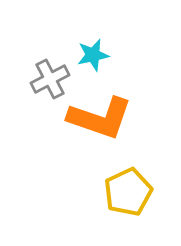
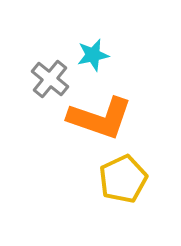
gray cross: rotated 24 degrees counterclockwise
yellow pentagon: moved 5 px left, 13 px up
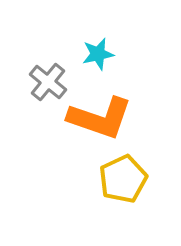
cyan star: moved 5 px right, 1 px up
gray cross: moved 2 px left, 3 px down
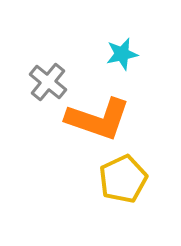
cyan star: moved 24 px right
orange L-shape: moved 2 px left, 1 px down
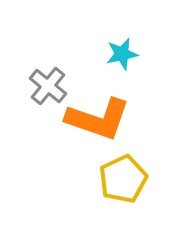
gray cross: moved 4 px down
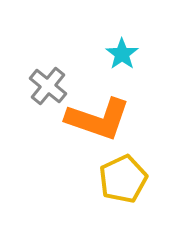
cyan star: rotated 24 degrees counterclockwise
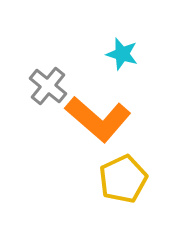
cyan star: rotated 20 degrees counterclockwise
orange L-shape: rotated 22 degrees clockwise
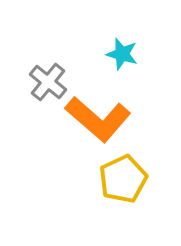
gray cross: moved 4 px up
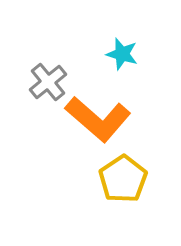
gray cross: rotated 12 degrees clockwise
yellow pentagon: rotated 9 degrees counterclockwise
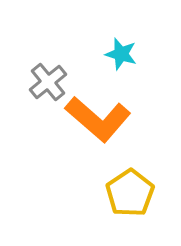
cyan star: moved 1 px left
yellow pentagon: moved 7 px right, 14 px down
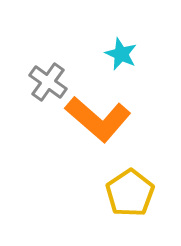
cyan star: rotated 8 degrees clockwise
gray cross: rotated 15 degrees counterclockwise
